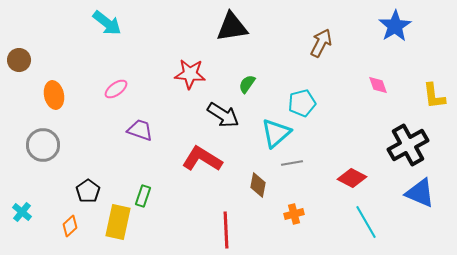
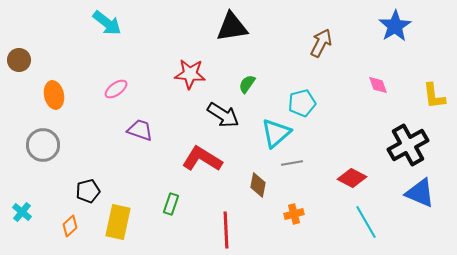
black pentagon: rotated 20 degrees clockwise
green rectangle: moved 28 px right, 8 px down
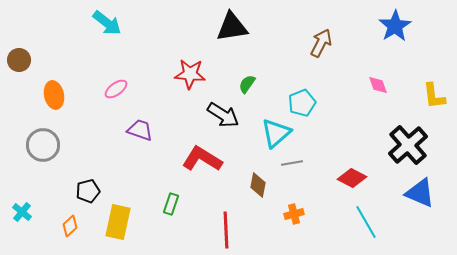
cyan pentagon: rotated 8 degrees counterclockwise
black cross: rotated 12 degrees counterclockwise
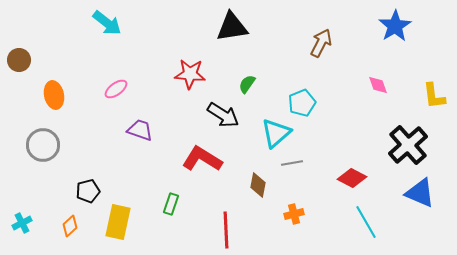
cyan cross: moved 11 px down; rotated 24 degrees clockwise
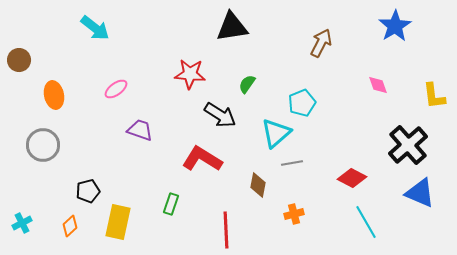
cyan arrow: moved 12 px left, 5 px down
black arrow: moved 3 px left
